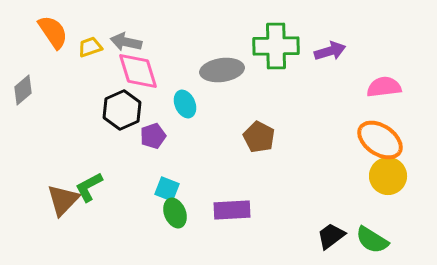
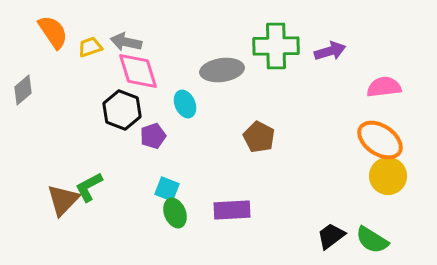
black hexagon: rotated 15 degrees counterclockwise
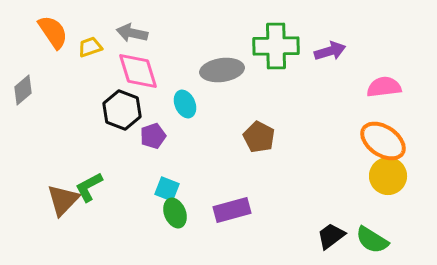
gray arrow: moved 6 px right, 9 px up
orange ellipse: moved 3 px right, 1 px down
purple rectangle: rotated 12 degrees counterclockwise
